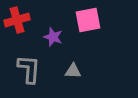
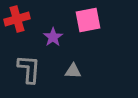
red cross: moved 1 px up
purple star: rotated 18 degrees clockwise
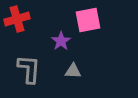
purple star: moved 8 px right, 4 px down
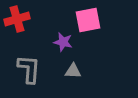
purple star: moved 2 px right, 1 px down; rotated 24 degrees counterclockwise
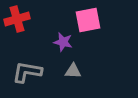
gray L-shape: moved 2 px left, 3 px down; rotated 84 degrees counterclockwise
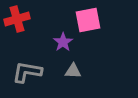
purple star: rotated 24 degrees clockwise
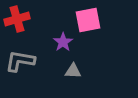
gray L-shape: moved 7 px left, 11 px up
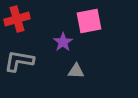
pink square: moved 1 px right, 1 px down
gray L-shape: moved 1 px left
gray triangle: moved 3 px right
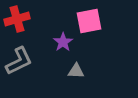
gray L-shape: rotated 144 degrees clockwise
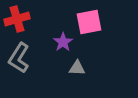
pink square: moved 1 px down
gray L-shape: moved 3 px up; rotated 148 degrees clockwise
gray triangle: moved 1 px right, 3 px up
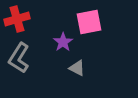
gray triangle: rotated 24 degrees clockwise
